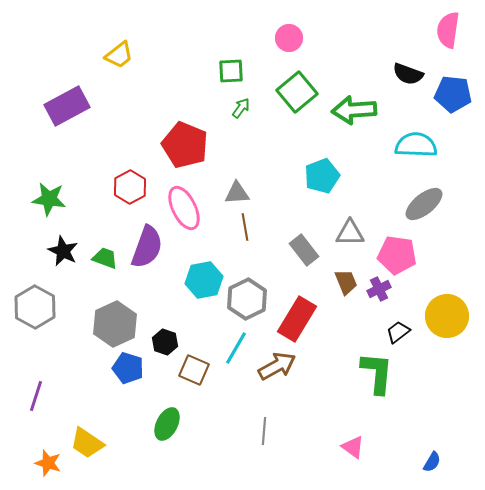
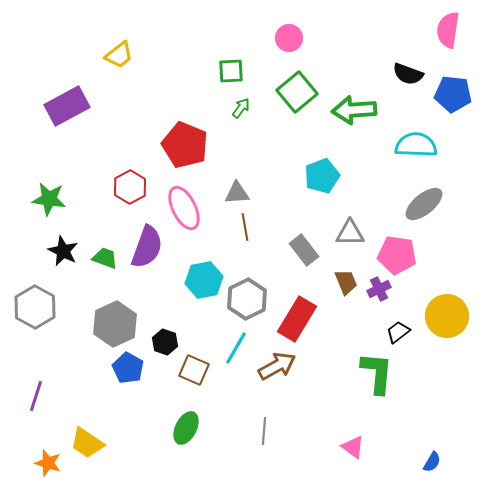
blue pentagon at (128, 368): rotated 12 degrees clockwise
green ellipse at (167, 424): moved 19 px right, 4 px down
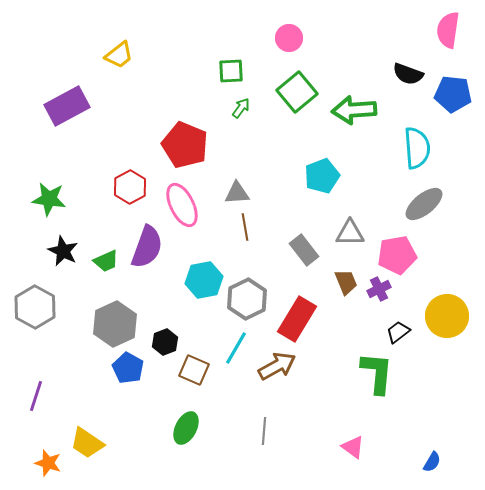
cyan semicircle at (416, 145): moved 1 px right, 3 px down; rotated 84 degrees clockwise
pink ellipse at (184, 208): moved 2 px left, 3 px up
pink pentagon at (397, 255): rotated 18 degrees counterclockwise
green trapezoid at (105, 258): moved 1 px right, 3 px down; rotated 136 degrees clockwise
black hexagon at (165, 342): rotated 20 degrees clockwise
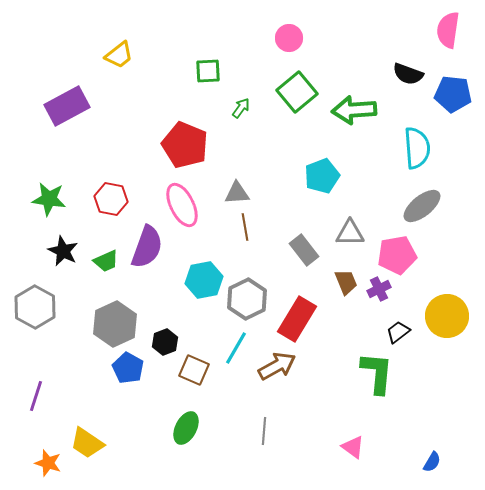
green square at (231, 71): moved 23 px left
red hexagon at (130, 187): moved 19 px left, 12 px down; rotated 20 degrees counterclockwise
gray ellipse at (424, 204): moved 2 px left, 2 px down
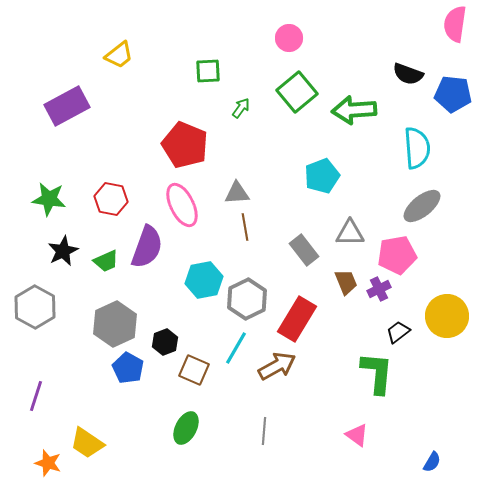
pink semicircle at (448, 30): moved 7 px right, 6 px up
black star at (63, 251): rotated 20 degrees clockwise
pink triangle at (353, 447): moved 4 px right, 12 px up
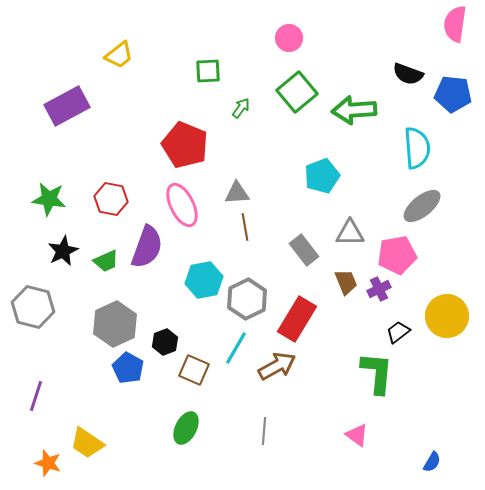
gray hexagon at (35, 307): moved 2 px left; rotated 15 degrees counterclockwise
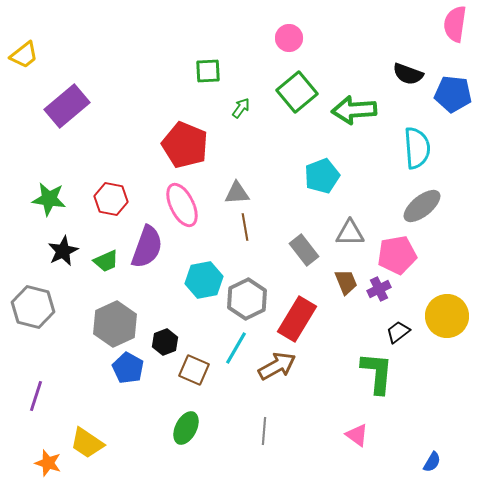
yellow trapezoid at (119, 55): moved 95 px left
purple rectangle at (67, 106): rotated 12 degrees counterclockwise
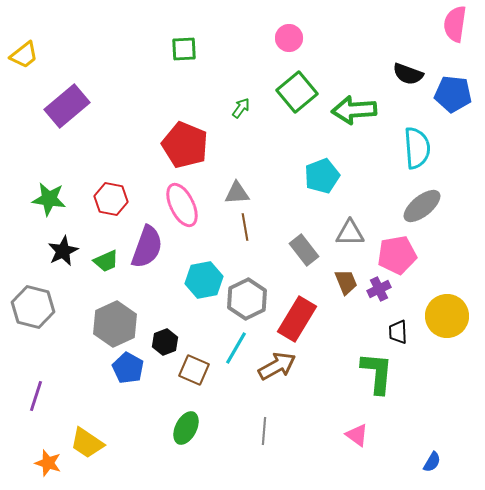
green square at (208, 71): moved 24 px left, 22 px up
black trapezoid at (398, 332): rotated 55 degrees counterclockwise
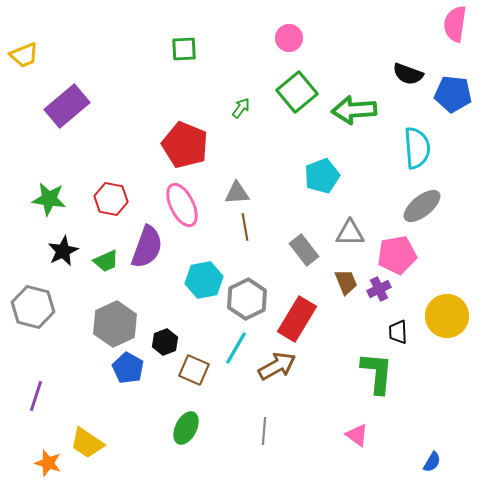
yellow trapezoid at (24, 55): rotated 16 degrees clockwise
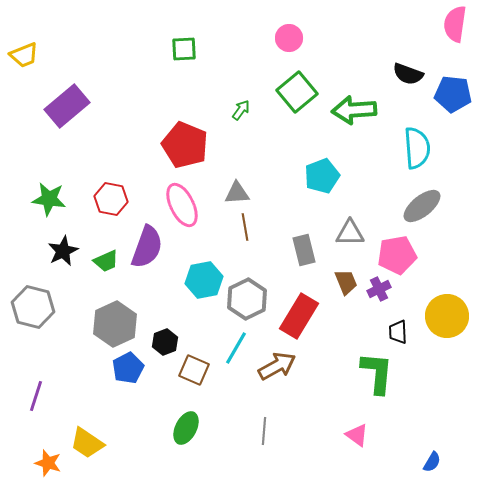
green arrow at (241, 108): moved 2 px down
gray rectangle at (304, 250): rotated 24 degrees clockwise
red rectangle at (297, 319): moved 2 px right, 3 px up
blue pentagon at (128, 368): rotated 16 degrees clockwise
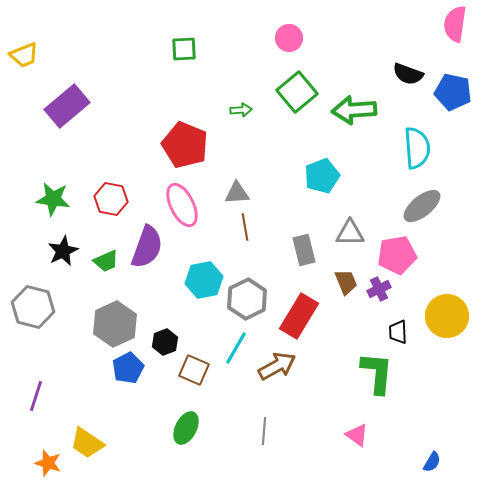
blue pentagon at (453, 94): moved 2 px up; rotated 6 degrees clockwise
green arrow at (241, 110): rotated 50 degrees clockwise
green star at (49, 199): moved 4 px right
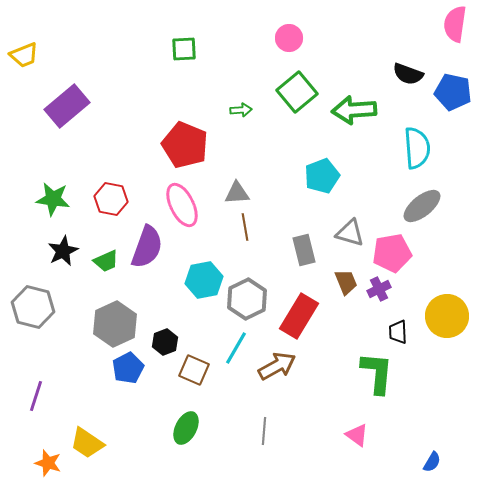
gray triangle at (350, 233): rotated 16 degrees clockwise
pink pentagon at (397, 255): moved 5 px left, 2 px up
